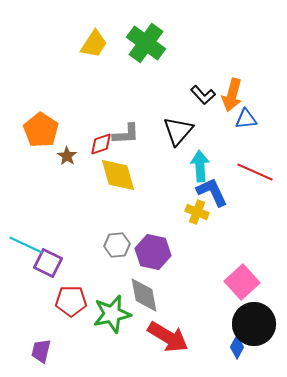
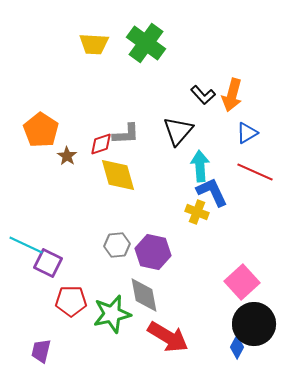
yellow trapezoid: rotated 60 degrees clockwise
blue triangle: moved 1 px right, 14 px down; rotated 25 degrees counterclockwise
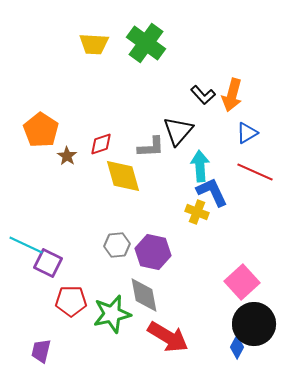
gray L-shape: moved 25 px right, 13 px down
yellow diamond: moved 5 px right, 1 px down
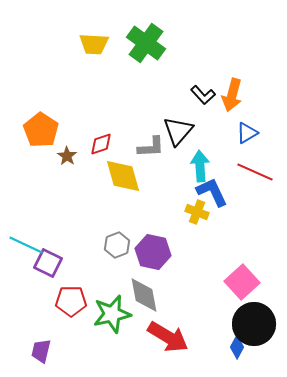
gray hexagon: rotated 15 degrees counterclockwise
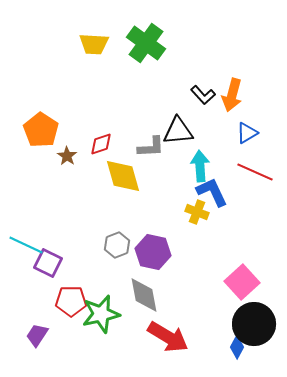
black triangle: rotated 44 degrees clockwise
green star: moved 11 px left
purple trapezoid: moved 4 px left, 16 px up; rotated 20 degrees clockwise
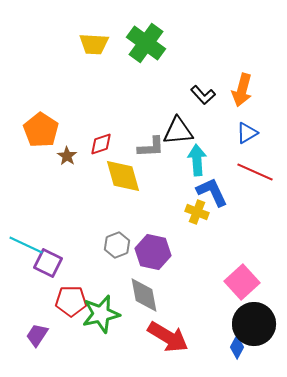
orange arrow: moved 10 px right, 5 px up
cyan arrow: moved 3 px left, 6 px up
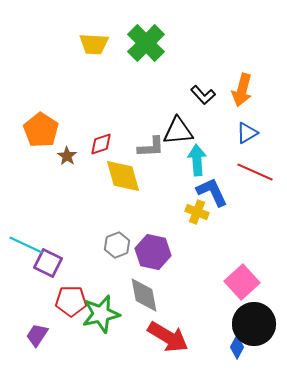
green cross: rotated 9 degrees clockwise
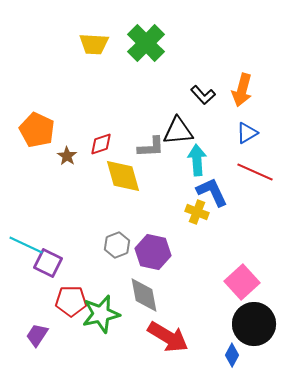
orange pentagon: moved 4 px left; rotated 8 degrees counterclockwise
blue diamond: moved 5 px left, 8 px down
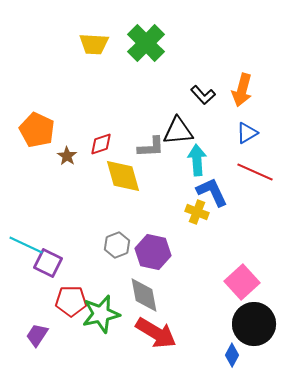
red arrow: moved 12 px left, 4 px up
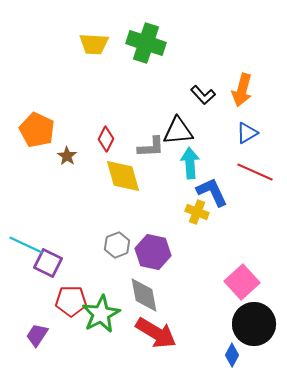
green cross: rotated 27 degrees counterclockwise
red diamond: moved 5 px right, 5 px up; rotated 45 degrees counterclockwise
cyan arrow: moved 7 px left, 3 px down
green star: rotated 15 degrees counterclockwise
